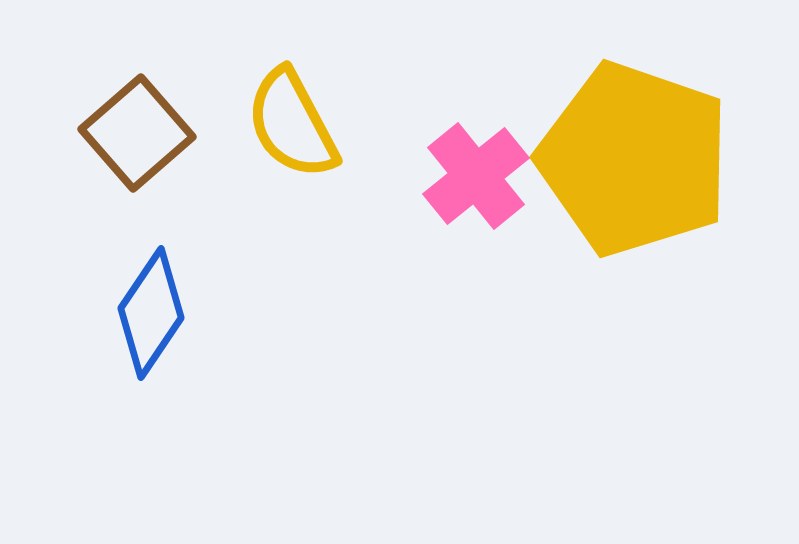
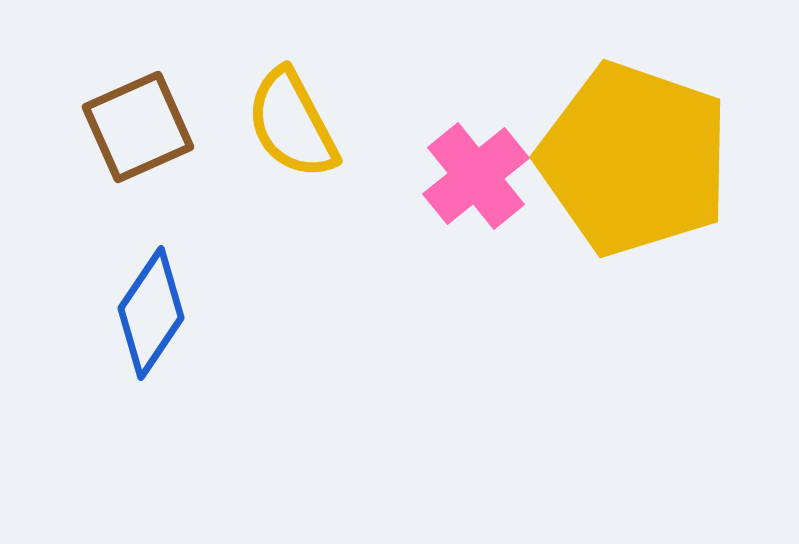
brown square: moved 1 px right, 6 px up; rotated 17 degrees clockwise
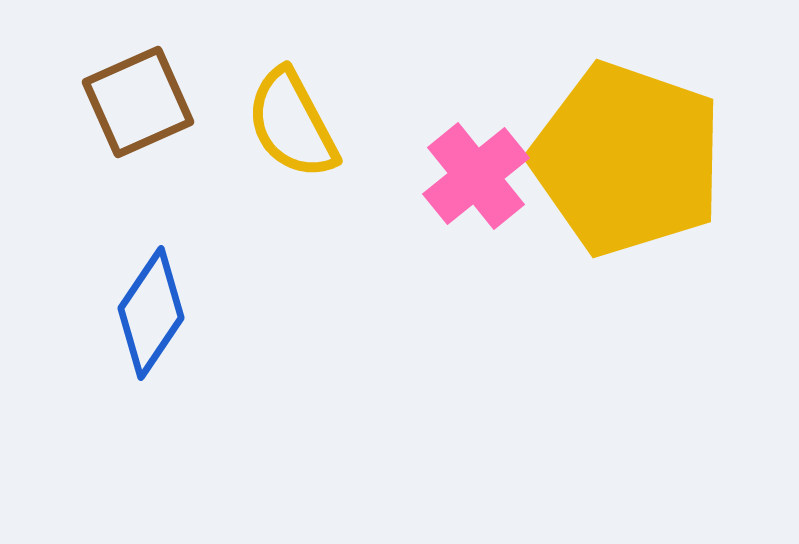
brown square: moved 25 px up
yellow pentagon: moved 7 px left
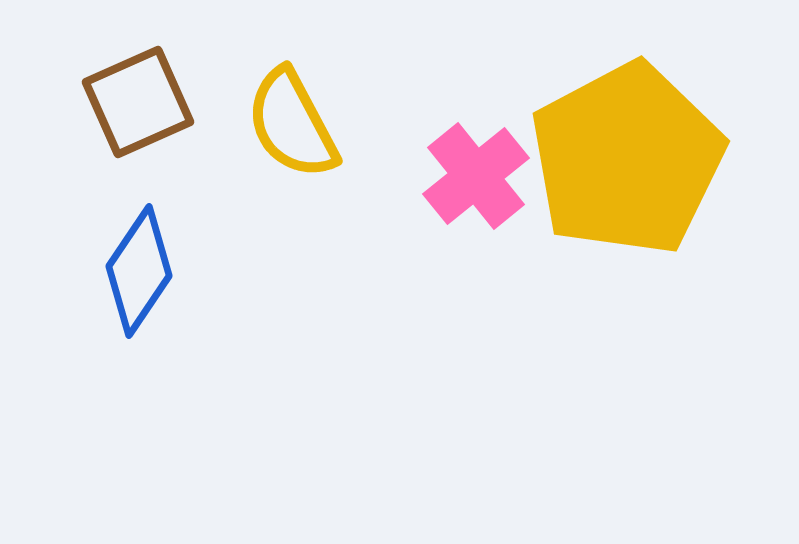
yellow pentagon: rotated 25 degrees clockwise
blue diamond: moved 12 px left, 42 px up
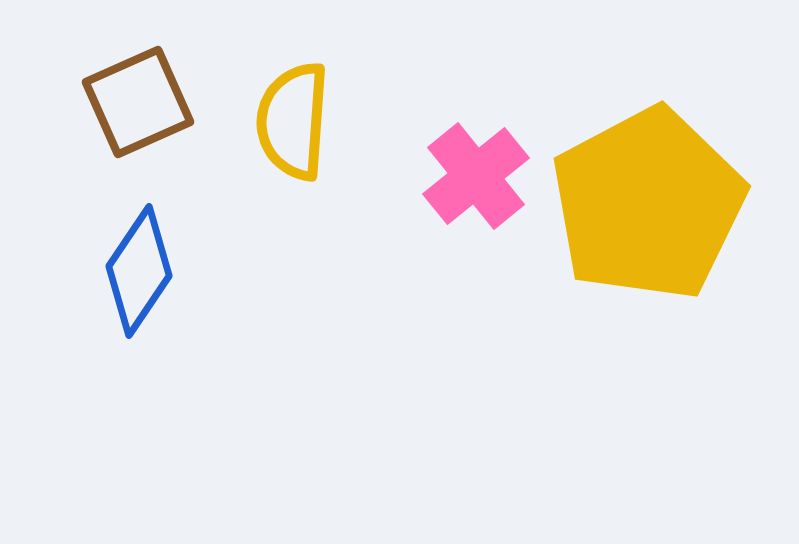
yellow semicircle: moved 1 px right, 3 px up; rotated 32 degrees clockwise
yellow pentagon: moved 21 px right, 45 px down
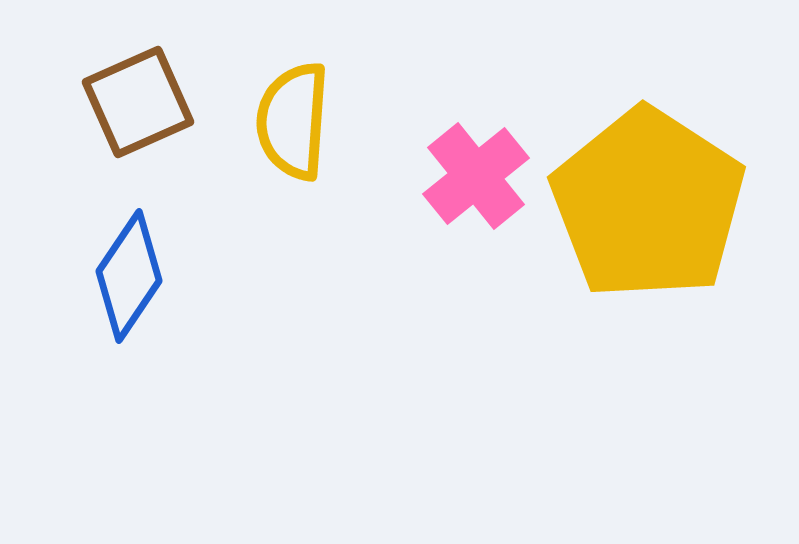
yellow pentagon: rotated 11 degrees counterclockwise
blue diamond: moved 10 px left, 5 px down
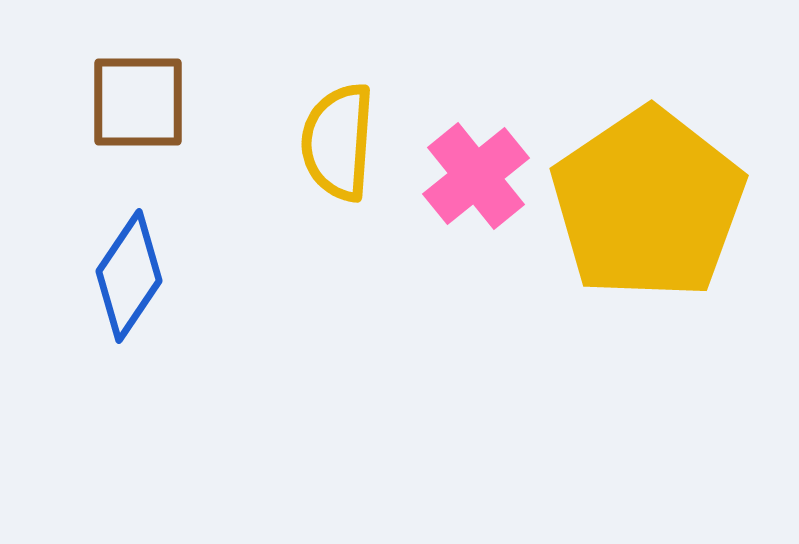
brown square: rotated 24 degrees clockwise
yellow semicircle: moved 45 px right, 21 px down
yellow pentagon: rotated 5 degrees clockwise
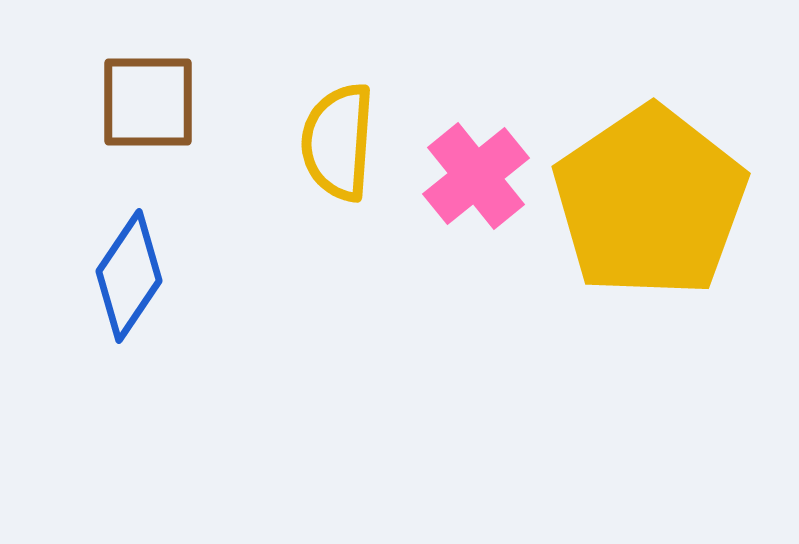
brown square: moved 10 px right
yellow pentagon: moved 2 px right, 2 px up
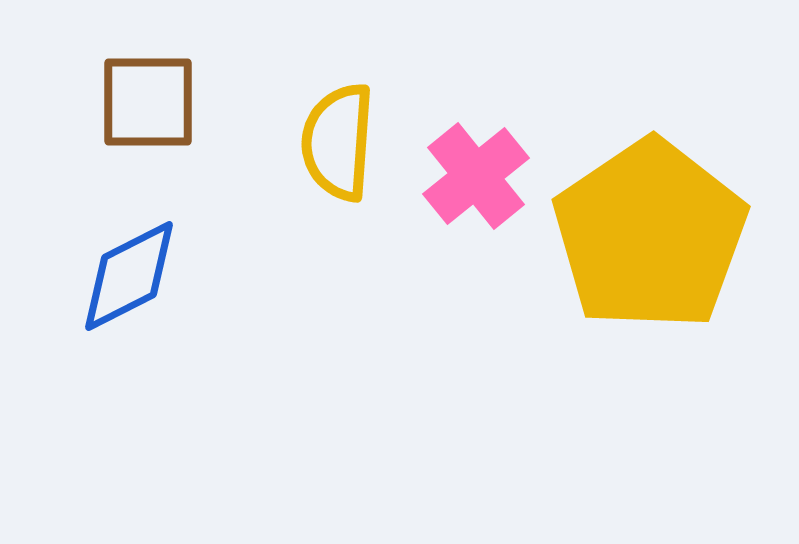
yellow pentagon: moved 33 px down
blue diamond: rotated 29 degrees clockwise
